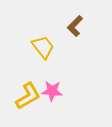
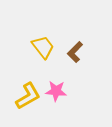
brown L-shape: moved 26 px down
pink star: moved 4 px right
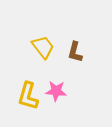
brown L-shape: rotated 30 degrees counterclockwise
yellow L-shape: rotated 136 degrees clockwise
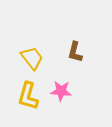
yellow trapezoid: moved 11 px left, 11 px down
pink star: moved 5 px right
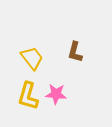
pink star: moved 5 px left, 3 px down
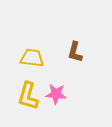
yellow trapezoid: rotated 45 degrees counterclockwise
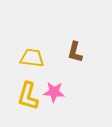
pink star: moved 2 px left, 2 px up
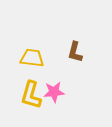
pink star: rotated 10 degrees counterclockwise
yellow L-shape: moved 3 px right, 1 px up
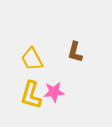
yellow trapezoid: moved 1 px down; rotated 125 degrees counterclockwise
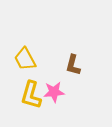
brown L-shape: moved 2 px left, 13 px down
yellow trapezoid: moved 7 px left
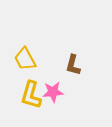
pink star: moved 1 px left
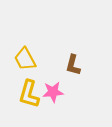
yellow L-shape: moved 2 px left, 1 px up
